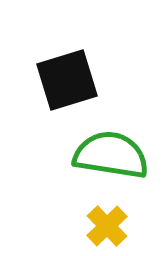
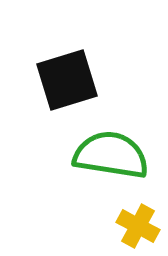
yellow cross: moved 31 px right; rotated 18 degrees counterclockwise
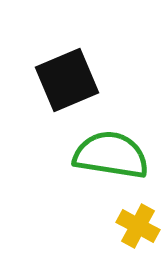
black square: rotated 6 degrees counterclockwise
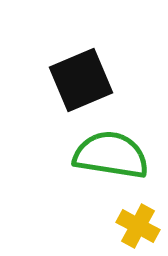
black square: moved 14 px right
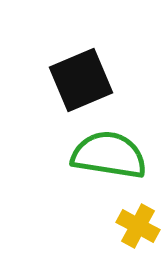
green semicircle: moved 2 px left
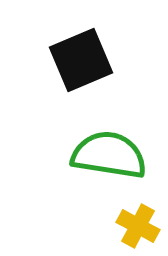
black square: moved 20 px up
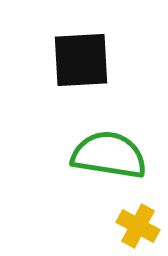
black square: rotated 20 degrees clockwise
